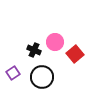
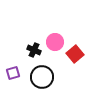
purple square: rotated 16 degrees clockwise
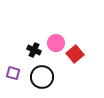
pink circle: moved 1 px right, 1 px down
purple square: rotated 32 degrees clockwise
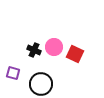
pink circle: moved 2 px left, 4 px down
red square: rotated 24 degrees counterclockwise
black circle: moved 1 px left, 7 px down
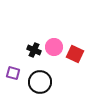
black circle: moved 1 px left, 2 px up
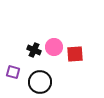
red square: rotated 30 degrees counterclockwise
purple square: moved 1 px up
